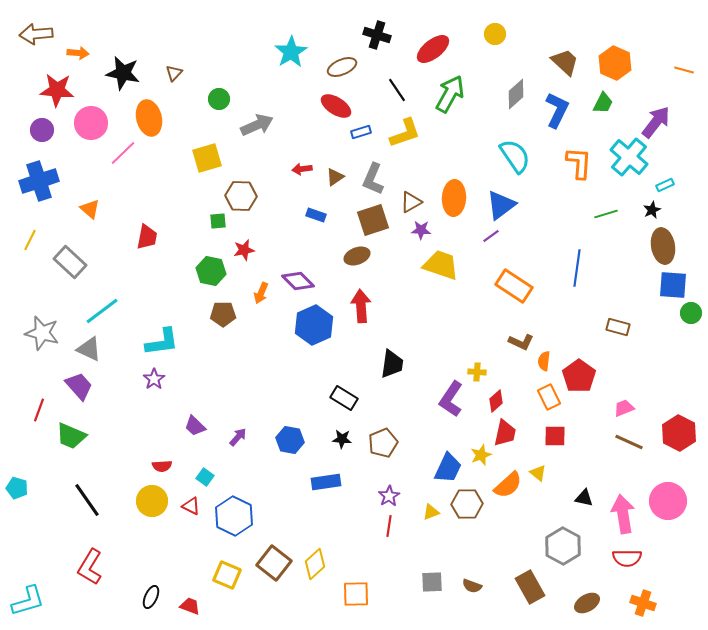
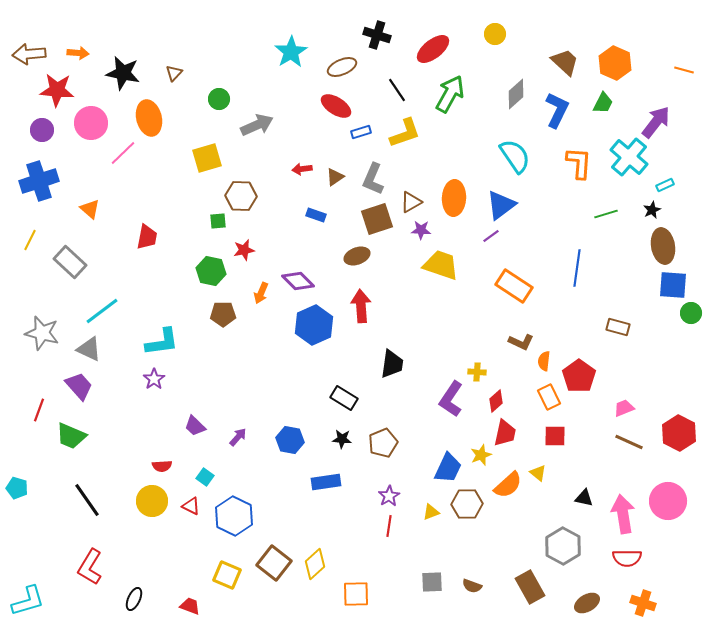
brown arrow at (36, 34): moved 7 px left, 20 px down
brown square at (373, 220): moved 4 px right, 1 px up
black ellipse at (151, 597): moved 17 px left, 2 px down
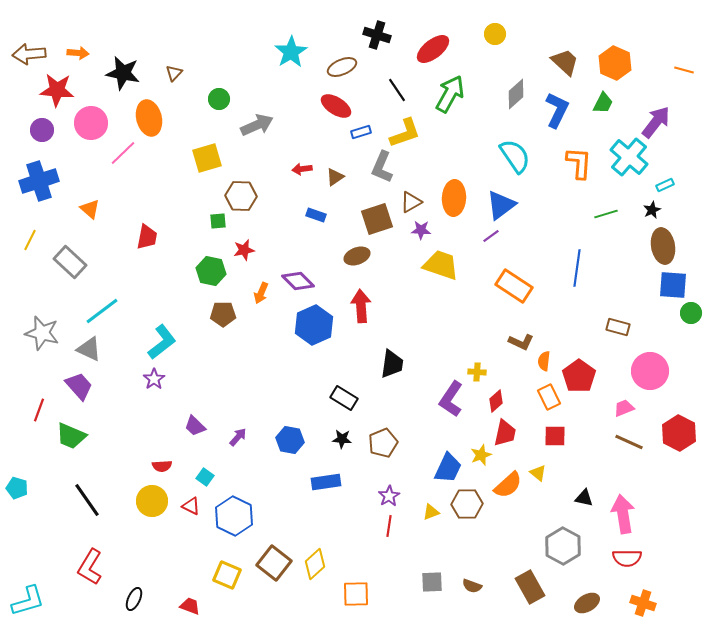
gray L-shape at (373, 179): moved 9 px right, 12 px up
cyan L-shape at (162, 342): rotated 30 degrees counterclockwise
pink circle at (668, 501): moved 18 px left, 130 px up
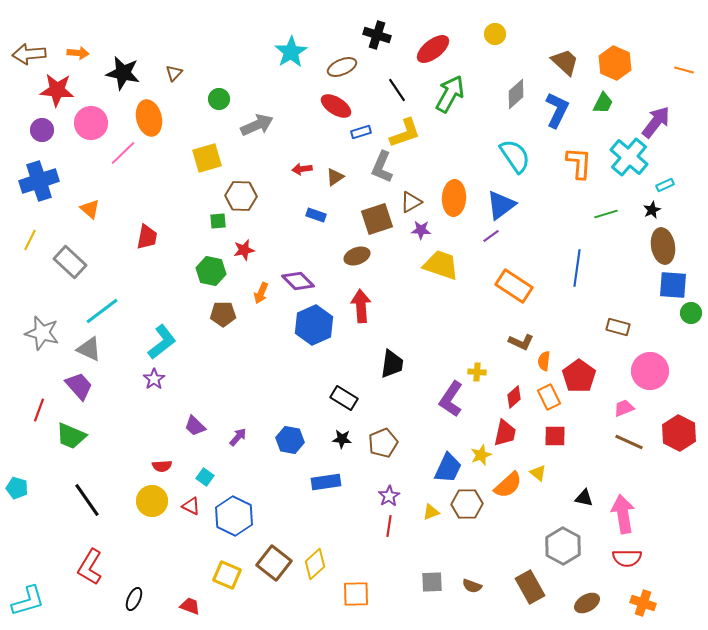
red diamond at (496, 401): moved 18 px right, 4 px up
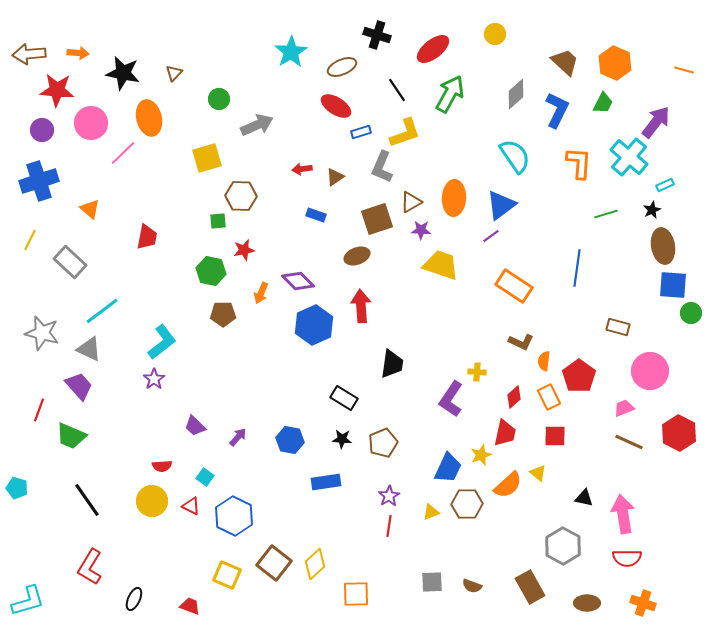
brown ellipse at (587, 603): rotated 30 degrees clockwise
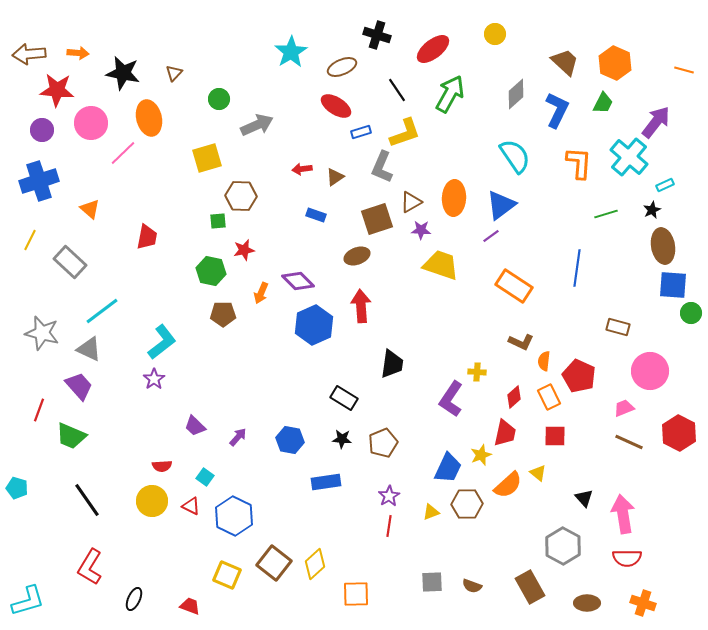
red pentagon at (579, 376): rotated 12 degrees counterclockwise
black triangle at (584, 498): rotated 36 degrees clockwise
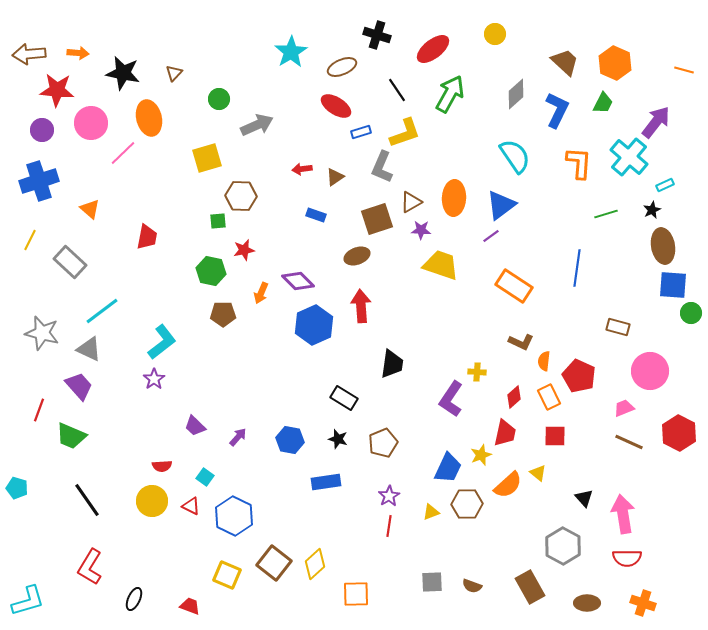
black star at (342, 439): moved 4 px left; rotated 12 degrees clockwise
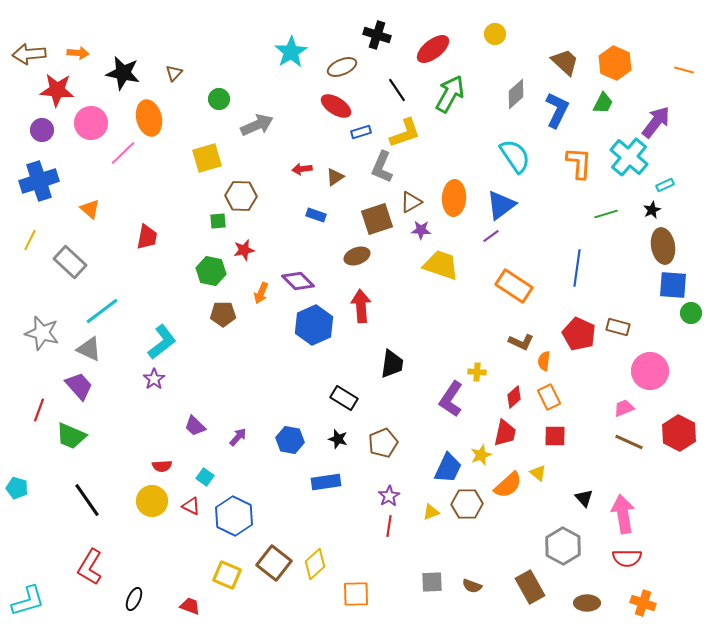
red pentagon at (579, 376): moved 42 px up
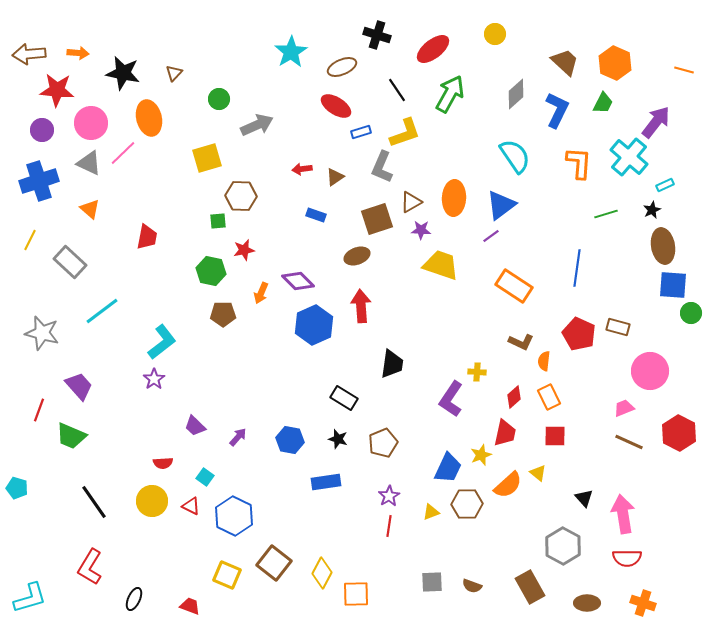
gray triangle at (89, 349): moved 186 px up
red semicircle at (162, 466): moved 1 px right, 3 px up
black line at (87, 500): moved 7 px right, 2 px down
yellow diamond at (315, 564): moved 7 px right, 9 px down; rotated 20 degrees counterclockwise
cyan L-shape at (28, 601): moved 2 px right, 3 px up
